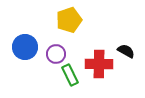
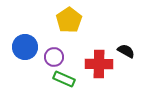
yellow pentagon: rotated 15 degrees counterclockwise
purple circle: moved 2 px left, 3 px down
green rectangle: moved 6 px left, 4 px down; rotated 40 degrees counterclockwise
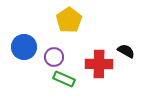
blue circle: moved 1 px left
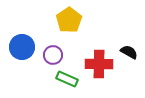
blue circle: moved 2 px left
black semicircle: moved 3 px right, 1 px down
purple circle: moved 1 px left, 2 px up
green rectangle: moved 3 px right
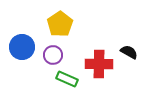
yellow pentagon: moved 9 px left, 4 px down
